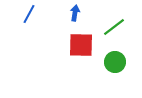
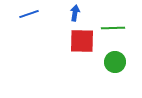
blue line: rotated 42 degrees clockwise
green line: moved 1 px left, 1 px down; rotated 35 degrees clockwise
red square: moved 1 px right, 4 px up
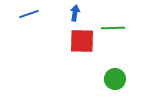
green circle: moved 17 px down
